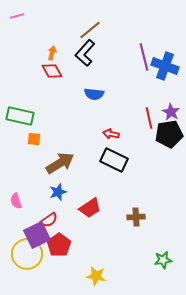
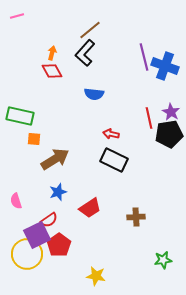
brown arrow: moved 5 px left, 4 px up
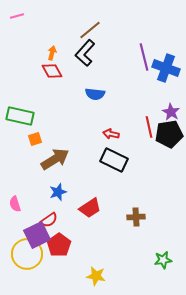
blue cross: moved 1 px right, 2 px down
blue semicircle: moved 1 px right
red line: moved 9 px down
orange square: moved 1 px right; rotated 24 degrees counterclockwise
pink semicircle: moved 1 px left, 3 px down
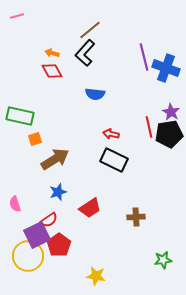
orange arrow: rotated 88 degrees counterclockwise
yellow circle: moved 1 px right, 2 px down
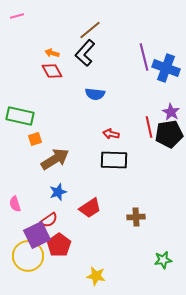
black rectangle: rotated 24 degrees counterclockwise
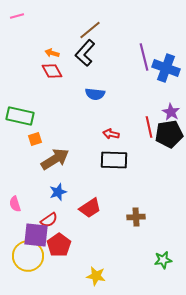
purple square: moved 1 px left; rotated 32 degrees clockwise
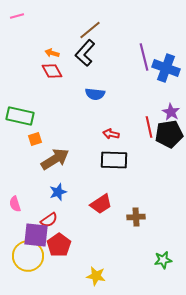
red trapezoid: moved 11 px right, 4 px up
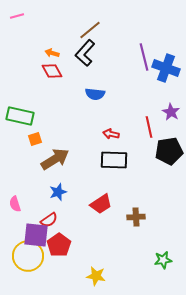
black pentagon: moved 17 px down
